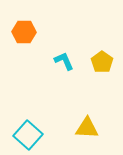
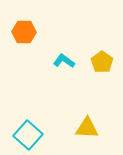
cyan L-shape: rotated 30 degrees counterclockwise
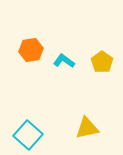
orange hexagon: moved 7 px right, 18 px down; rotated 10 degrees counterclockwise
yellow triangle: rotated 15 degrees counterclockwise
